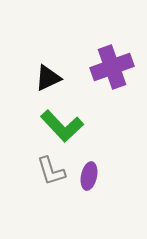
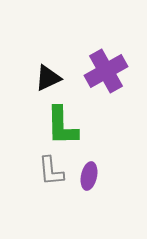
purple cross: moved 6 px left, 4 px down; rotated 9 degrees counterclockwise
green L-shape: rotated 42 degrees clockwise
gray L-shape: rotated 12 degrees clockwise
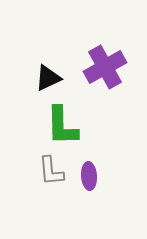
purple cross: moved 1 px left, 4 px up
purple ellipse: rotated 16 degrees counterclockwise
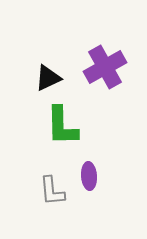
gray L-shape: moved 1 px right, 20 px down
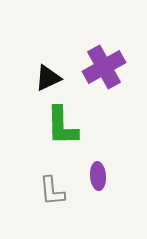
purple cross: moved 1 px left
purple ellipse: moved 9 px right
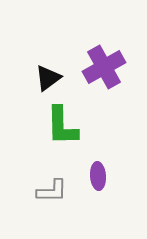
black triangle: rotated 12 degrees counterclockwise
gray L-shape: rotated 84 degrees counterclockwise
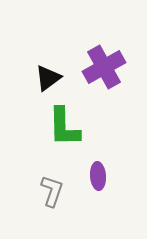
green L-shape: moved 2 px right, 1 px down
gray L-shape: rotated 72 degrees counterclockwise
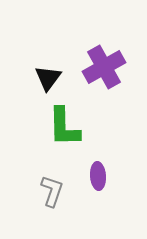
black triangle: rotated 16 degrees counterclockwise
